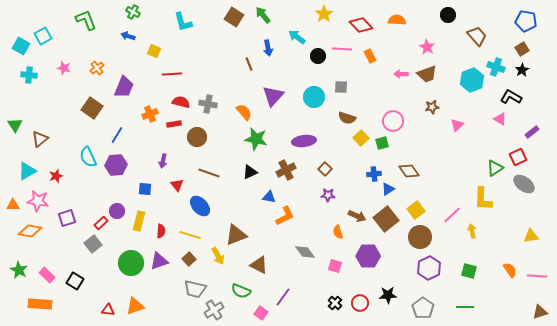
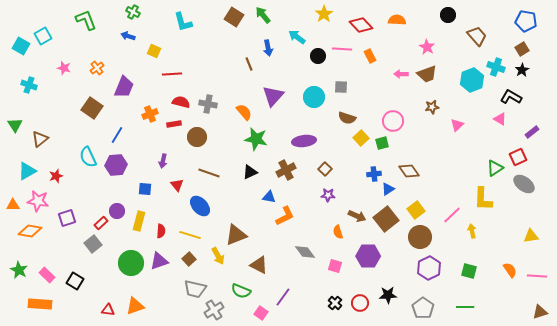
cyan cross at (29, 75): moved 10 px down; rotated 14 degrees clockwise
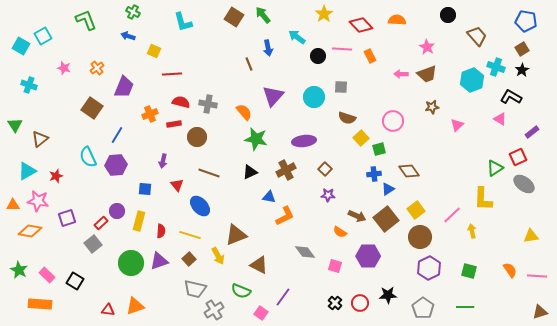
green square at (382, 143): moved 3 px left, 6 px down
orange semicircle at (338, 232): moved 2 px right; rotated 40 degrees counterclockwise
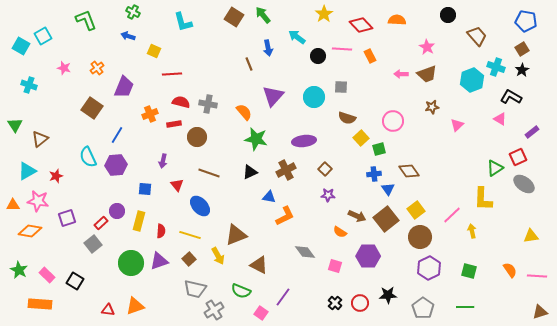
blue triangle at (388, 189): rotated 32 degrees counterclockwise
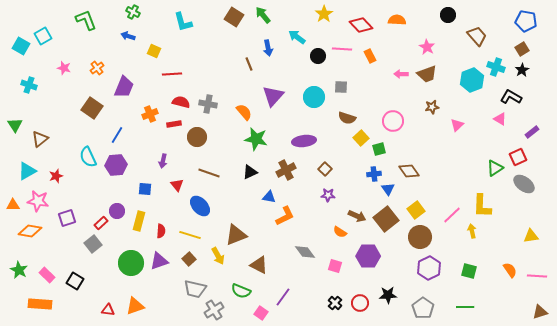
yellow L-shape at (483, 199): moved 1 px left, 7 px down
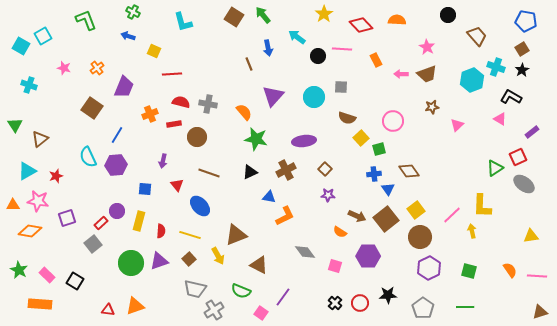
orange rectangle at (370, 56): moved 6 px right, 4 px down
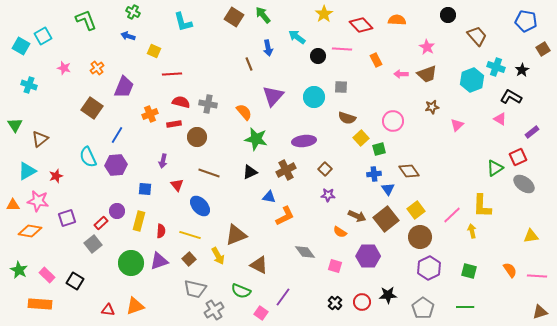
brown square at (522, 49): moved 21 px right
red circle at (360, 303): moved 2 px right, 1 px up
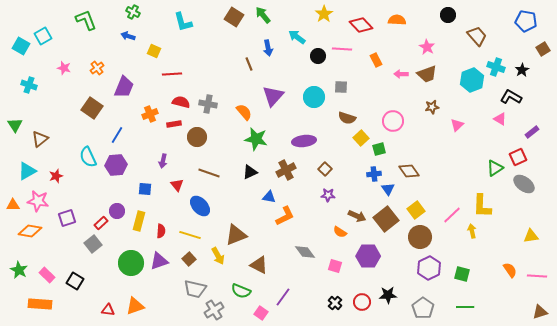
green square at (469, 271): moved 7 px left, 3 px down
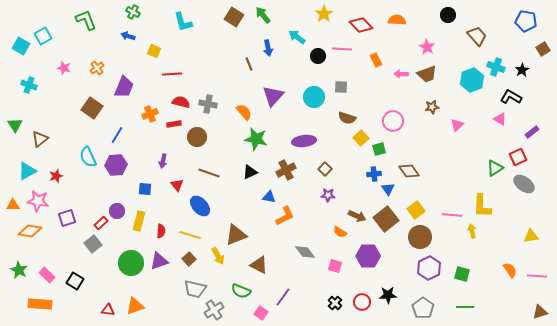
pink line at (452, 215): rotated 48 degrees clockwise
